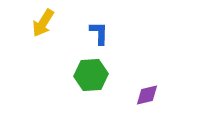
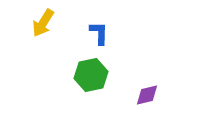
green hexagon: rotated 8 degrees counterclockwise
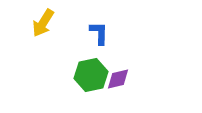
purple diamond: moved 29 px left, 16 px up
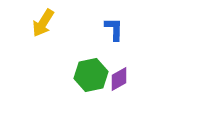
blue L-shape: moved 15 px right, 4 px up
purple diamond: moved 1 px right; rotated 15 degrees counterclockwise
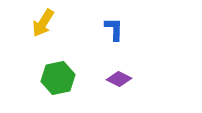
green hexagon: moved 33 px left, 3 px down
purple diamond: rotated 55 degrees clockwise
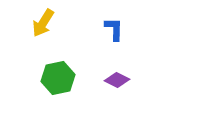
purple diamond: moved 2 px left, 1 px down
